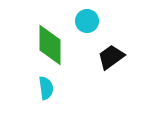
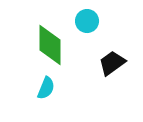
black trapezoid: moved 1 px right, 6 px down
cyan semicircle: rotated 30 degrees clockwise
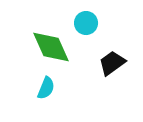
cyan circle: moved 1 px left, 2 px down
green diamond: moved 1 px right, 2 px down; rotated 24 degrees counterclockwise
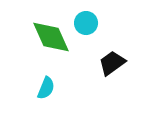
green diamond: moved 10 px up
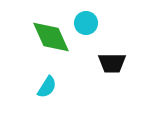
black trapezoid: rotated 144 degrees counterclockwise
cyan semicircle: moved 1 px right, 1 px up; rotated 10 degrees clockwise
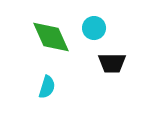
cyan circle: moved 8 px right, 5 px down
cyan semicircle: rotated 15 degrees counterclockwise
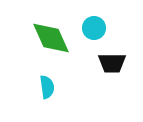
green diamond: moved 1 px down
cyan semicircle: rotated 25 degrees counterclockwise
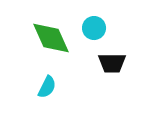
cyan semicircle: rotated 35 degrees clockwise
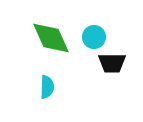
cyan circle: moved 9 px down
cyan semicircle: rotated 25 degrees counterclockwise
